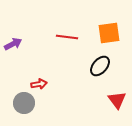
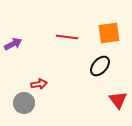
red triangle: moved 1 px right
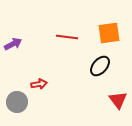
gray circle: moved 7 px left, 1 px up
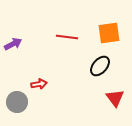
red triangle: moved 3 px left, 2 px up
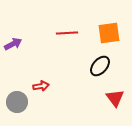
red line: moved 4 px up; rotated 10 degrees counterclockwise
red arrow: moved 2 px right, 2 px down
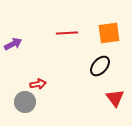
red arrow: moved 3 px left, 2 px up
gray circle: moved 8 px right
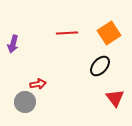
orange square: rotated 25 degrees counterclockwise
purple arrow: rotated 132 degrees clockwise
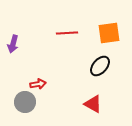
orange square: rotated 25 degrees clockwise
red triangle: moved 22 px left, 6 px down; rotated 24 degrees counterclockwise
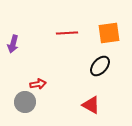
red triangle: moved 2 px left, 1 px down
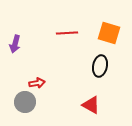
orange square: rotated 25 degrees clockwise
purple arrow: moved 2 px right
black ellipse: rotated 30 degrees counterclockwise
red arrow: moved 1 px left, 1 px up
